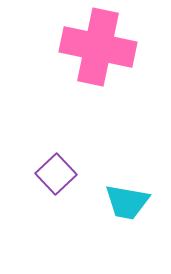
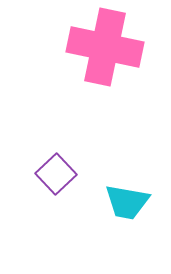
pink cross: moved 7 px right
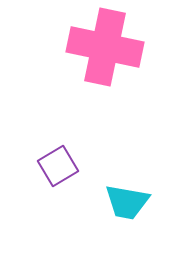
purple square: moved 2 px right, 8 px up; rotated 12 degrees clockwise
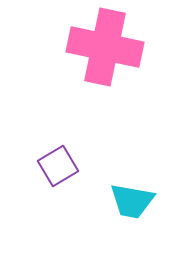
cyan trapezoid: moved 5 px right, 1 px up
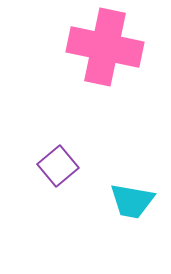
purple square: rotated 9 degrees counterclockwise
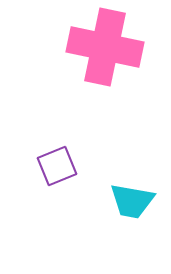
purple square: moved 1 px left; rotated 18 degrees clockwise
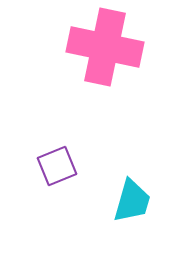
cyan trapezoid: rotated 84 degrees counterclockwise
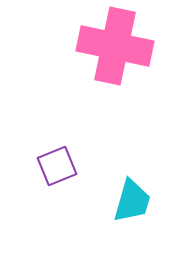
pink cross: moved 10 px right, 1 px up
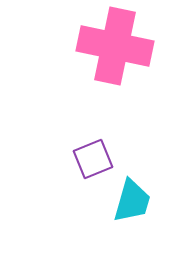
purple square: moved 36 px right, 7 px up
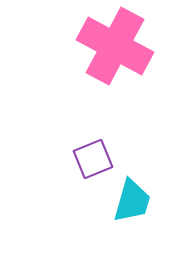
pink cross: rotated 16 degrees clockwise
